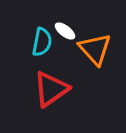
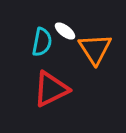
orange triangle: rotated 9 degrees clockwise
red triangle: rotated 9 degrees clockwise
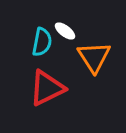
orange triangle: moved 1 px left, 8 px down
red triangle: moved 4 px left, 1 px up
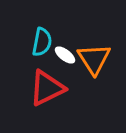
white ellipse: moved 24 px down
orange triangle: moved 2 px down
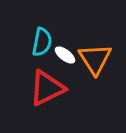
orange triangle: moved 1 px right
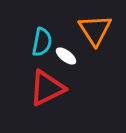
white ellipse: moved 1 px right, 1 px down
orange triangle: moved 29 px up
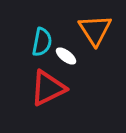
red triangle: moved 1 px right
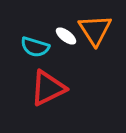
cyan semicircle: moved 7 px left, 5 px down; rotated 96 degrees clockwise
white ellipse: moved 20 px up
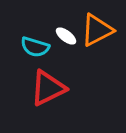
orange triangle: moved 2 px right; rotated 36 degrees clockwise
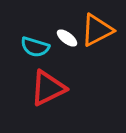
white ellipse: moved 1 px right, 2 px down
